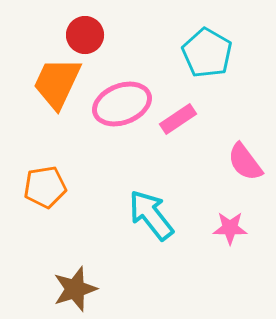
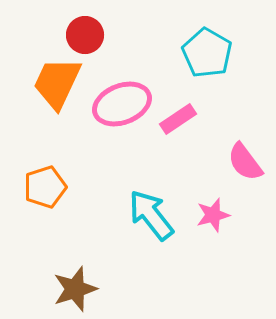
orange pentagon: rotated 9 degrees counterclockwise
pink star: moved 17 px left, 13 px up; rotated 16 degrees counterclockwise
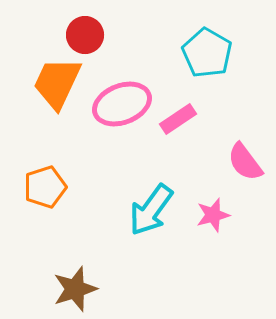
cyan arrow: moved 5 px up; rotated 106 degrees counterclockwise
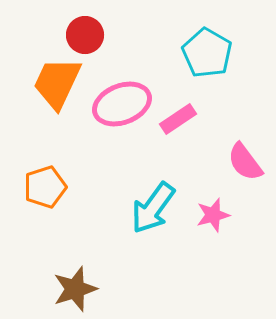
cyan arrow: moved 2 px right, 2 px up
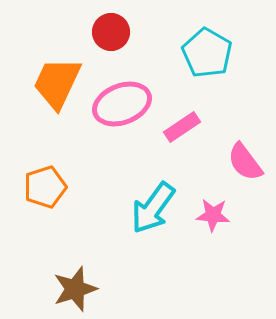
red circle: moved 26 px right, 3 px up
pink rectangle: moved 4 px right, 8 px down
pink star: rotated 20 degrees clockwise
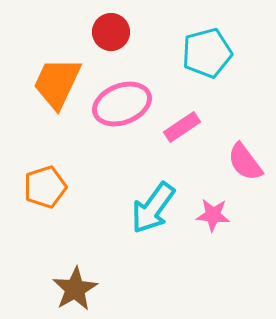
cyan pentagon: rotated 27 degrees clockwise
brown star: rotated 12 degrees counterclockwise
